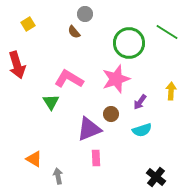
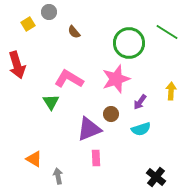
gray circle: moved 36 px left, 2 px up
cyan semicircle: moved 1 px left, 1 px up
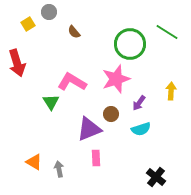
green circle: moved 1 px right, 1 px down
red arrow: moved 2 px up
pink L-shape: moved 3 px right, 3 px down
purple arrow: moved 1 px left, 1 px down
orange triangle: moved 3 px down
gray arrow: moved 1 px right, 7 px up
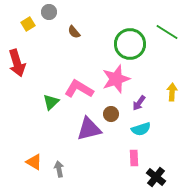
pink L-shape: moved 7 px right, 7 px down
yellow arrow: moved 1 px right, 1 px down
green triangle: rotated 18 degrees clockwise
purple triangle: rotated 8 degrees clockwise
pink rectangle: moved 38 px right
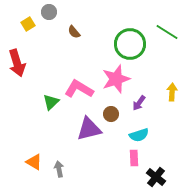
cyan semicircle: moved 2 px left, 6 px down
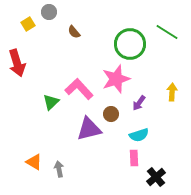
pink L-shape: rotated 16 degrees clockwise
black cross: rotated 12 degrees clockwise
